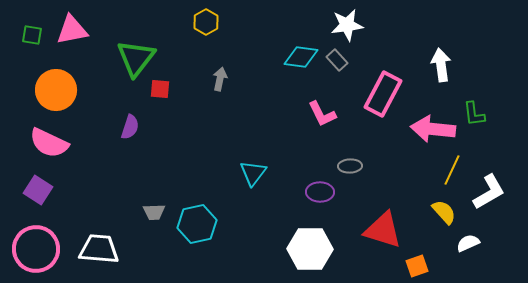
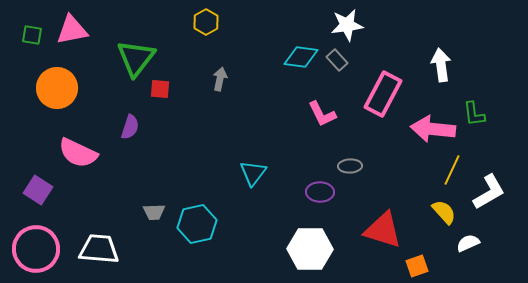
orange circle: moved 1 px right, 2 px up
pink semicircle: moved 29 px right, 10 px down
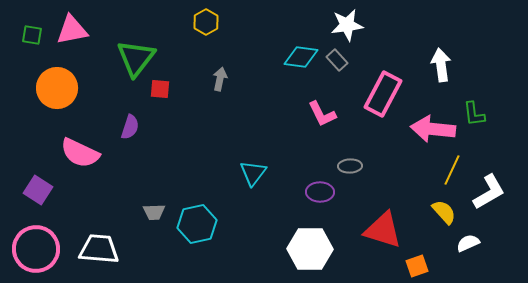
pink semicircle: moved 2 px right
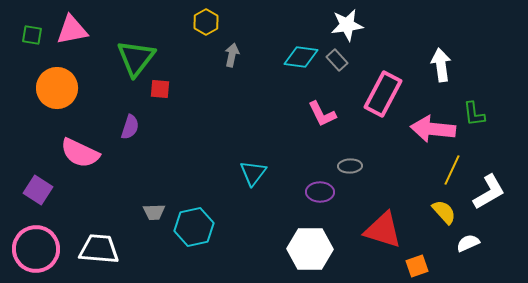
gray arrow: moved 12 px right, 24 px up
cyan hexagon: moved 3 px left, 3 px down
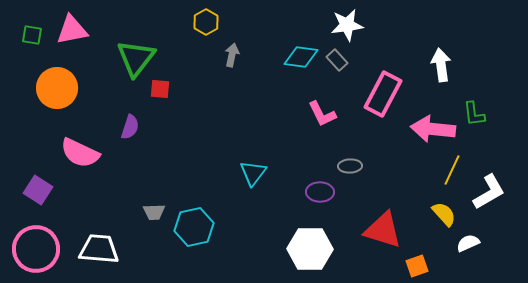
yellow semicircle: moved 2 px down
